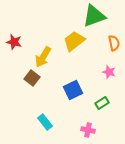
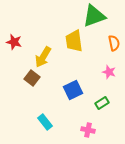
yellow trapezoid: rotated 60 degrees counterclockwise
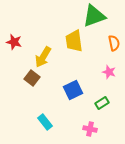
pink cross: moved 2 px right, 1 px up
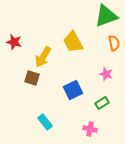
green triangle: moved 12 px right
yellow trapezoid: moved 1 px left, 1 px down; rotated 20 degrees counterclockwise
pink star: moved 3 px left, 2 px down
brown square: rotated 21 degrees counterclockwise
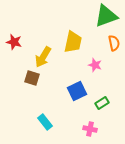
yellow trapezoid: rotated 140 degrees counterclockwise
pink star: moved 11 px left, 9 px up
blue square: moved 4 px right, 1 px down
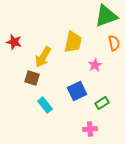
pink star: rotated 24 degrees clockwise
cyan rectangle: moved 17 px up
pink cross: rotated 16 degrees counterclockwise
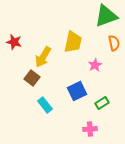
brown square: rotated 21 degrees clockwise
